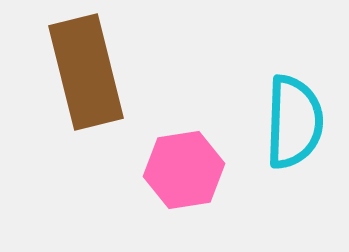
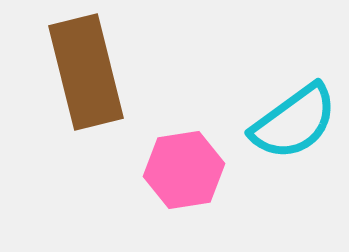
cyan semicircle: rotated 52 degrees clockwise
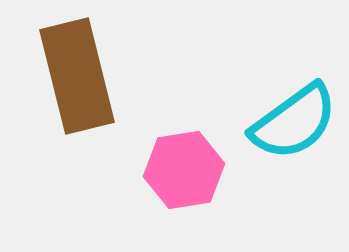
brown rectangle: moved 9 px left, 4 px down
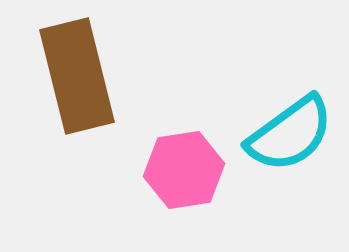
cyan semicircle: moved 4 px left, 12 px down
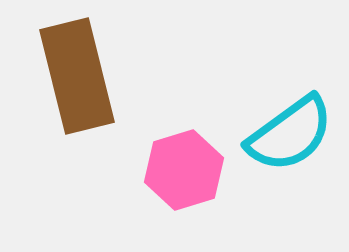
pink hexagon: rotated 8 degrees counterclockwise
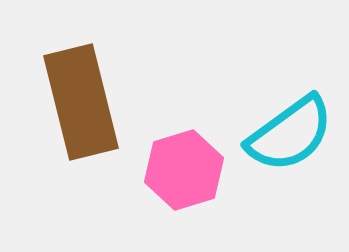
brown rectangle: moved 4 px right, 26 px down
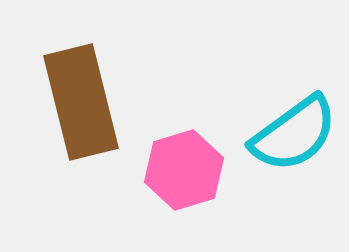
cyan semicircle: moved 4 px right
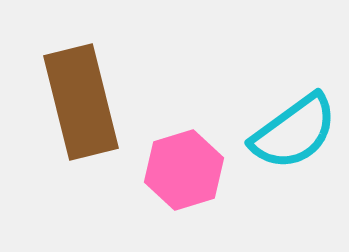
cyan semicircle: moved 2 px up
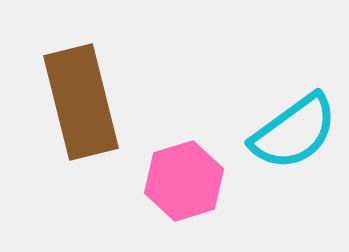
pink hexagon: moved 11 px down
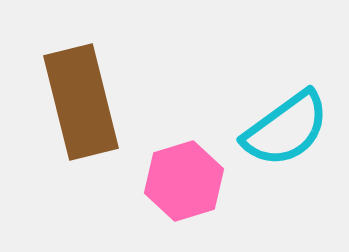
cyan semicircle: moved 8 px left, 3 px up
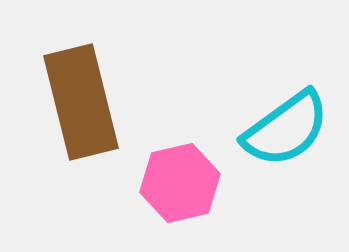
pink hexagon: moved 4 px left, 2 px down; rotated 4 degrees clockwise
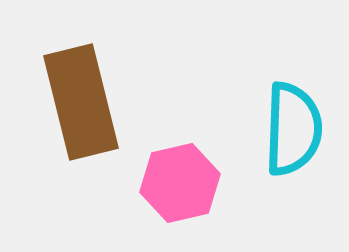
cyan semicircle: moved 7 px right; rotated 52 degrees counterclockwise
